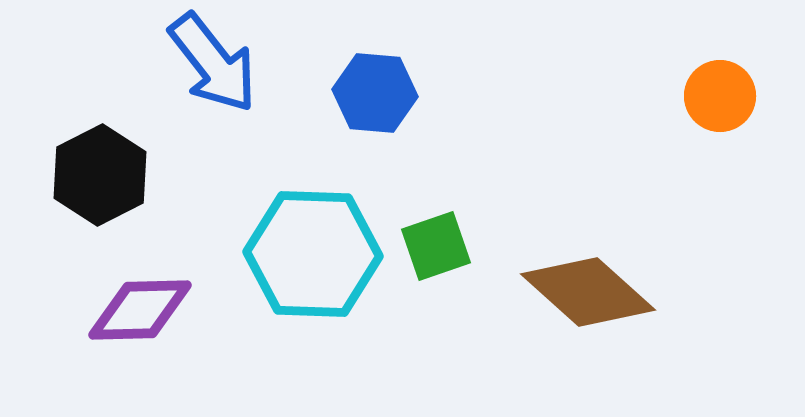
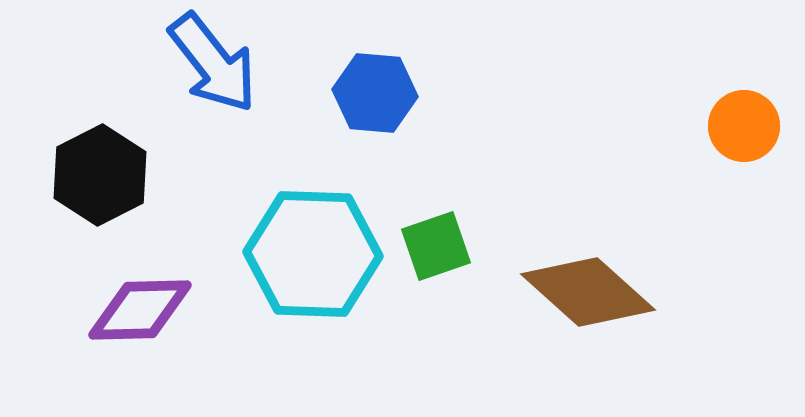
orange circle: moved 24 px right, 30 px down
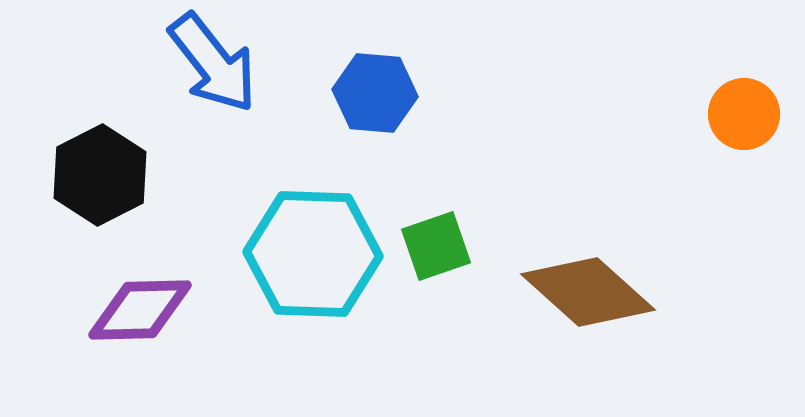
orange circle: moved 12 px up
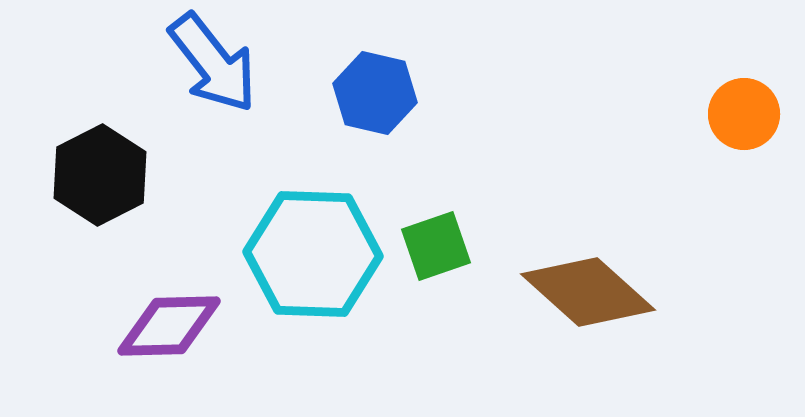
blue hexagon: rotated 8 degrees clockwise
purple diamond: moved 29 px right, 16 px down
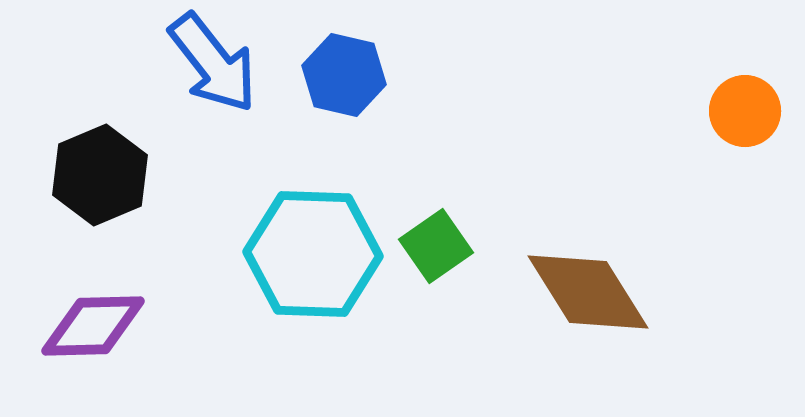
blue hexagon: moved 31 px left, 18 px up
orange circle: moved 1 px right, 3 px up
black hexagon: rotated 4 degrees clockwise
green square: rotated 16 degrees counterclockwise
brown diamond: rotated 16 degrees clockwise
purple diamond: moved 76 px left
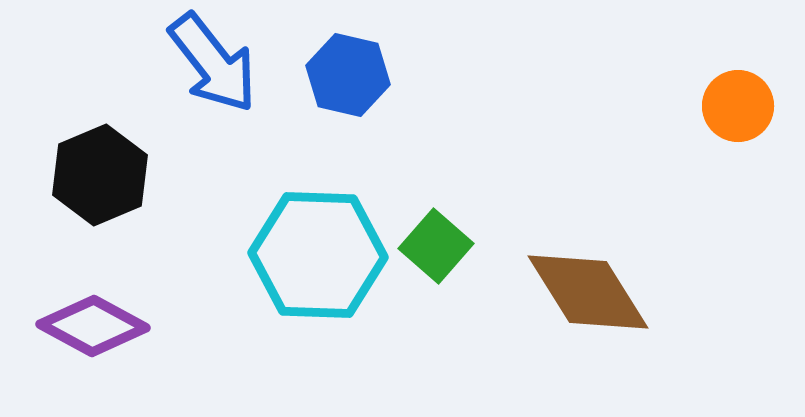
blue hexagon: moved 4 px right
orange circle: moved 7 px left, 5 px up
green square: rotated 14 degrees counterclockwise
cyan hexagon: moved 5 px right, 1 px down
purple diamond: rotated 30 degrees clockwise
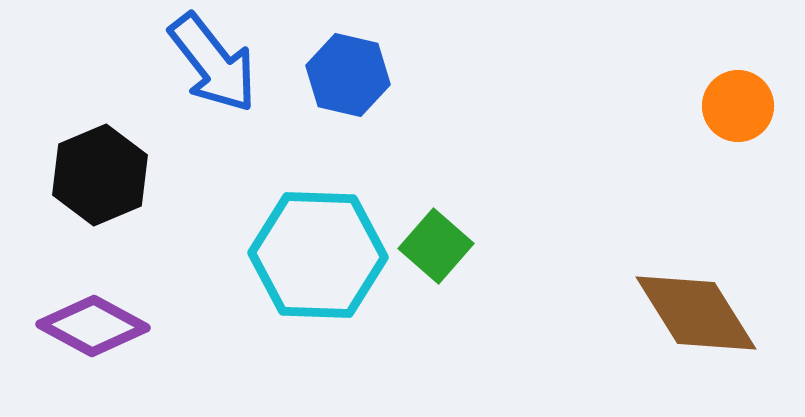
brown diamond: moved 108 px right, 21 px down
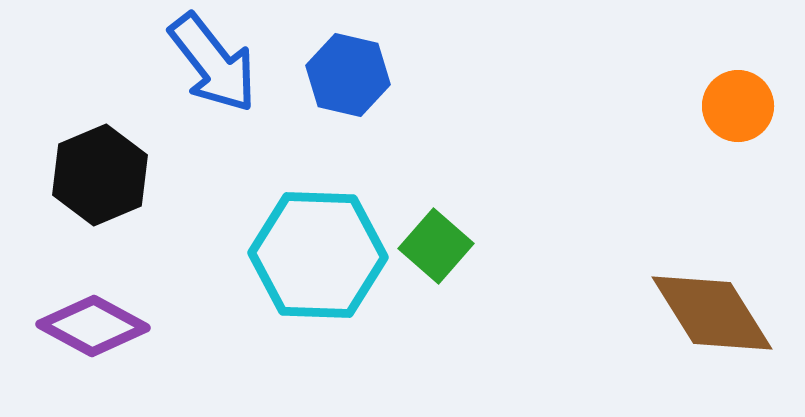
brown diamond: moved 16 px right
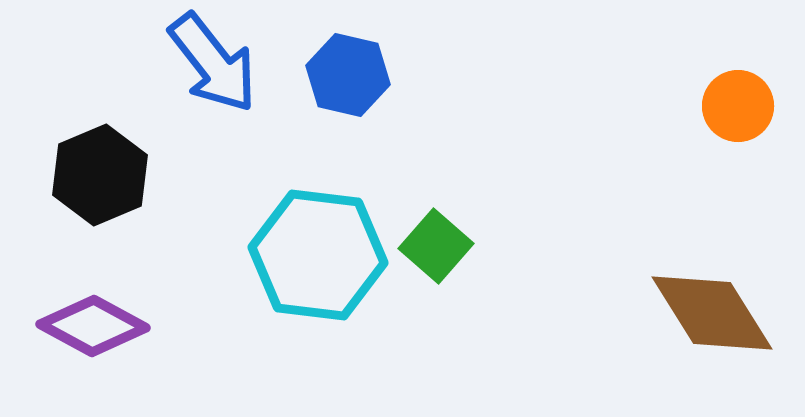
cyan hexagon: rotated 5 degrees clockwise
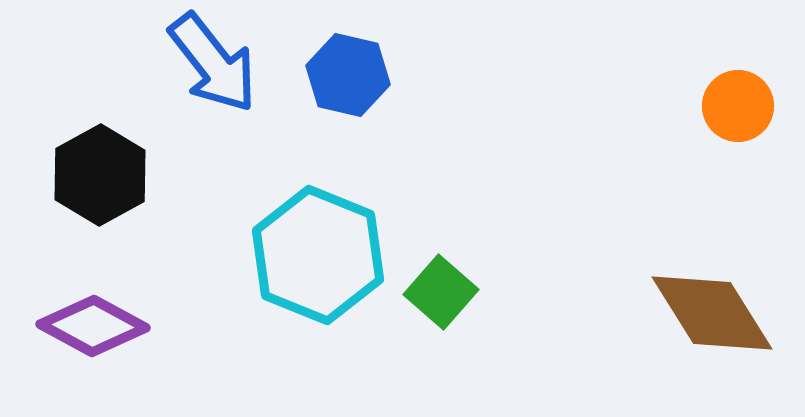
black hexagon: rotated 6 degrees counterclockwise
green square: moved 5 px right, 46 px down
cyan hexagon: rotated 15 degrees clockwise
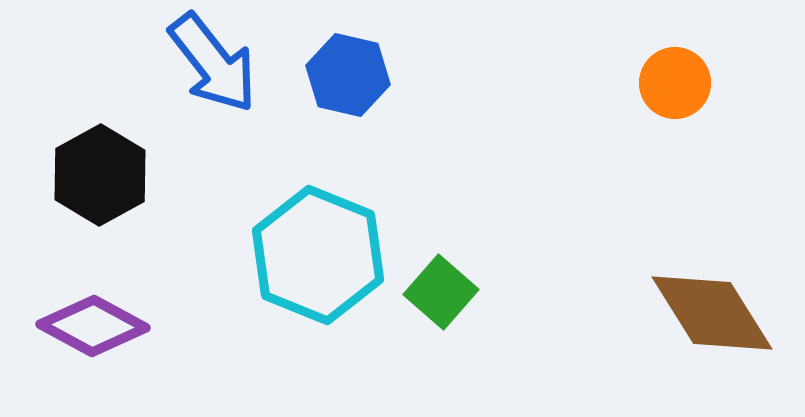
orange circle: moved 63 px left, 23 px up
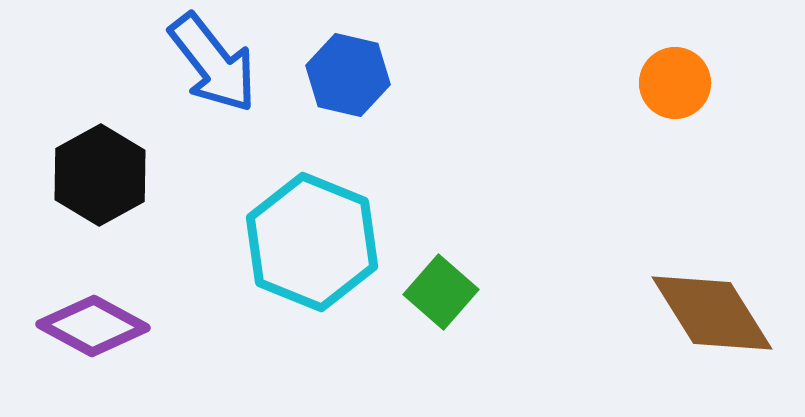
cyan hexagon: moved 6 px left, 13 px up
